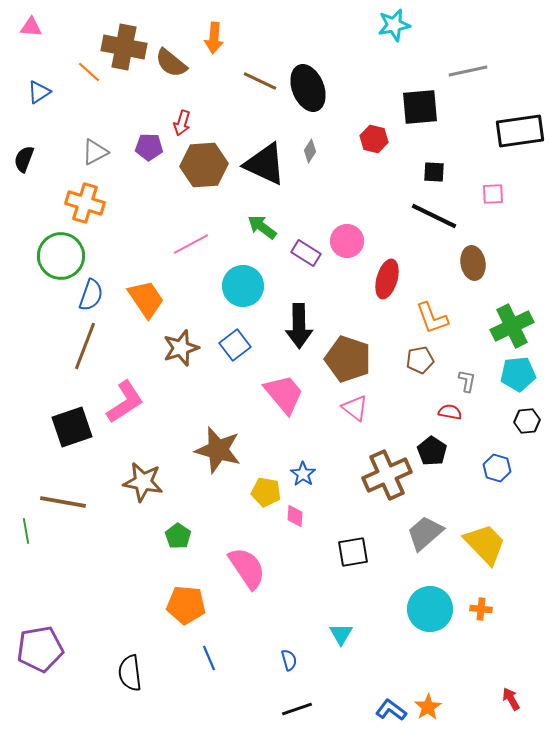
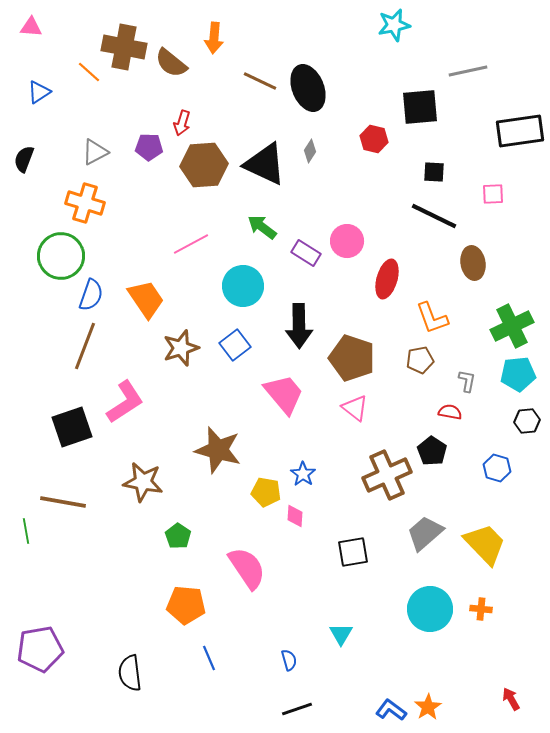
brown pentagon at (348, 359): moved 4 px right, 1 px up
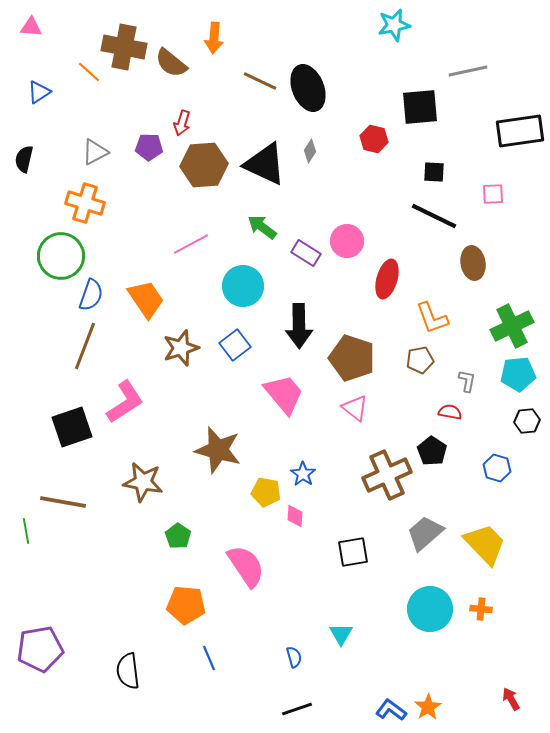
black semicircle at (24, 159): rotated 8 degrees counterclockwise
pink semicircle at (247, 568): moved 1 px left, 2 px up
blue semicircle at (289, 660): moved 5 px right, 3 px up
black semicircle at (130, 673): moved 2 px left, 2 px up
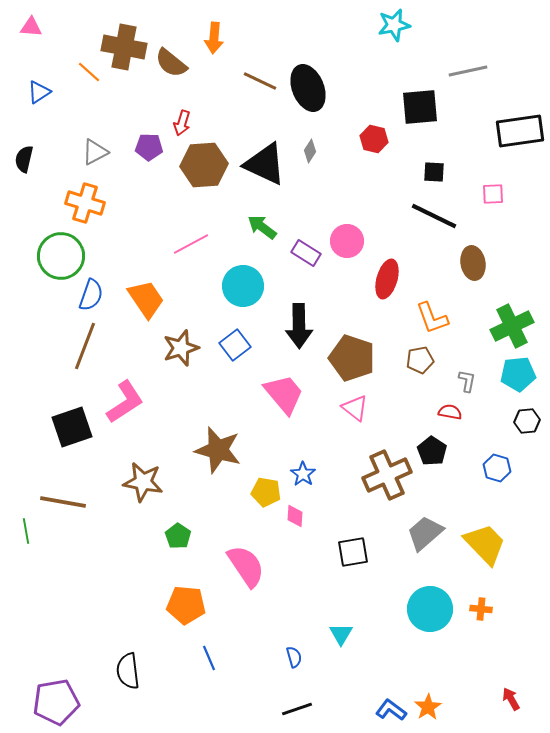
purple pentagon at (40, 649): moved 16 px right, 53 px down
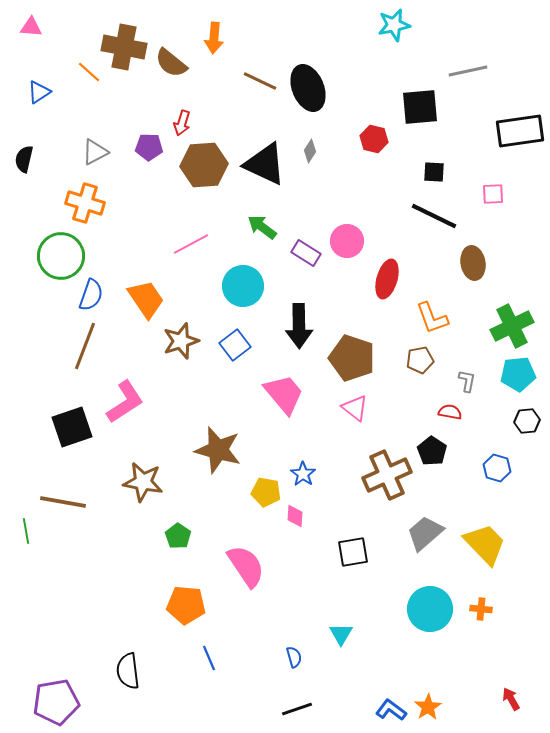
brown star at (181, 348): moved 7 px up
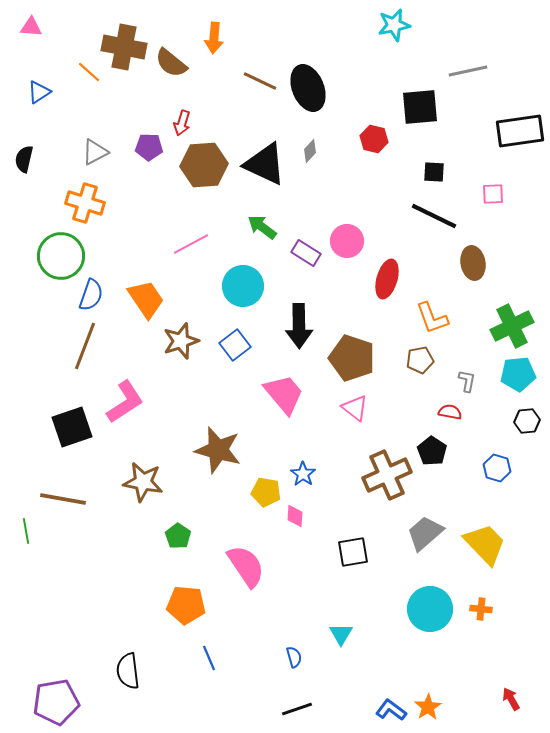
gray diamond at (310, 151): rotated 10 degrees clockwise
brown line at (63, 502): moved 3 px up
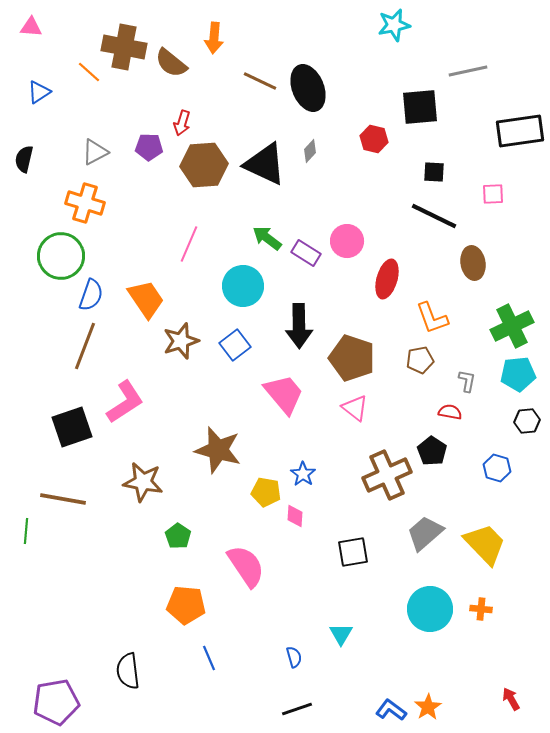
green arrow at (262, 227): moved 5 px right, 11 px down
pink line at (191, 244): moved 2 px left; rotated 39 degrees counterclockwise
green line at (26, 531): rotated 15 degrees clockwise
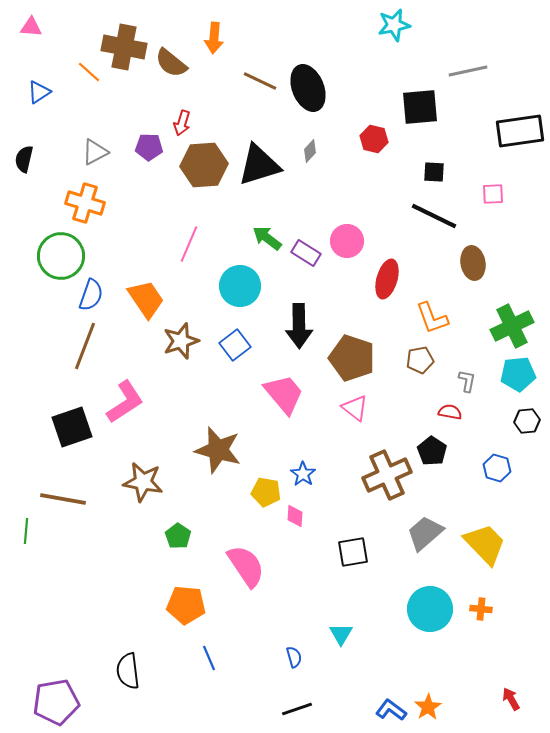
black triangle at (265, 164): moved 6 px left, 1 px down; rotated 42 degrees counterclockwise
cyan circle at (243, 286): moved 3 px left
